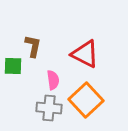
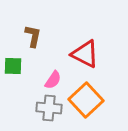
brown L-shape: moved 10 px up
pink semicircle: rotated 42 degrees clockwise
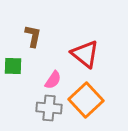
red triangle: rotated 12 degrees clockwise
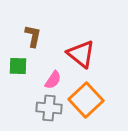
red triangle: moved 4 px left
green square: moved 5 px right
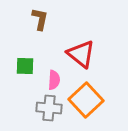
brown L-shape: moved 7 px right, 17 px up
green square: moved 7 px right
pink semicircle: moved 1 px right; rotated 30 degrees counterclockwise
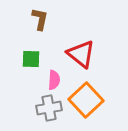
green square: moved 6 px right, 7 px up
gray cross: rotated 15 degrees counterclockwise
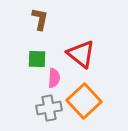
green square: moved 6 px right
pink semicircle: moved 2 px up
orange square: moved 2 px left, 1 px down
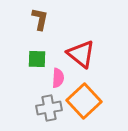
pink semicircle: moved 4 px right
